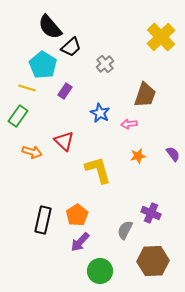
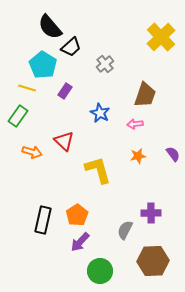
pink arrow: moved 6 px right
purple cross: rotated 24 degrees counterclockwise
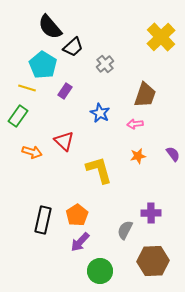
black trapezoid: moved 2 px right
yellow L-shape: moved 1 px right
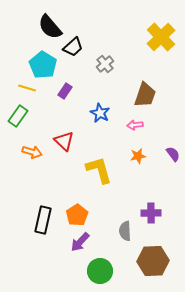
pink arrow: moved 1 px down
gray semicircle: moved 1 px down; rotated 30 degrees counterclockwise
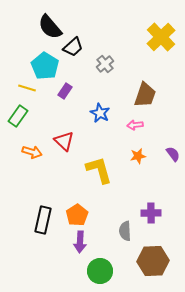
cyan pentagon: moved 2 px right, 1 px down
purple arrow: rotated 40 degrees counterclockwise
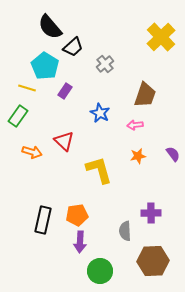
orange pentagon: rotated 25 degrees clockwise
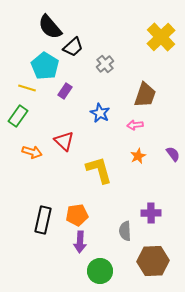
orange star: rotated 14 degrees counterclockwise
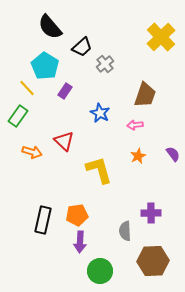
black trapezoid: moved 9 px right
yellow line: rotated 30 degrees clockwise
